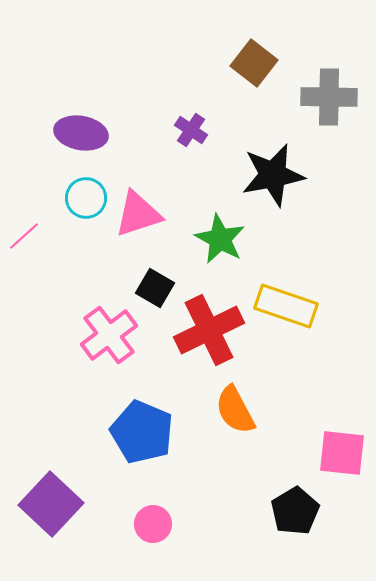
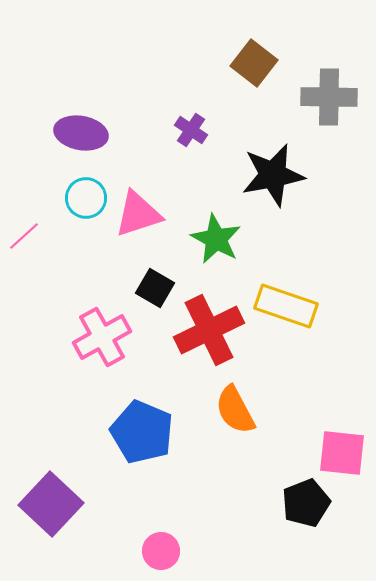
green star: moved 4 px left
pink cross: moved 7 px left, 2 px down; rotated 8 degrees clockwise
black pentagon: moved 11 px right, 8 px up; rotated 9 degrees clockwise
pink circle: moved 8 px right, 27 px down
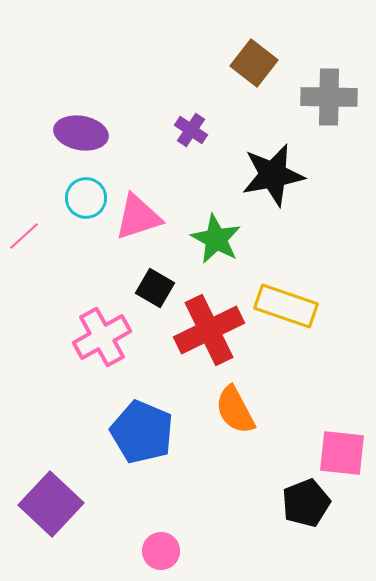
pink triangle: moved 3 px down
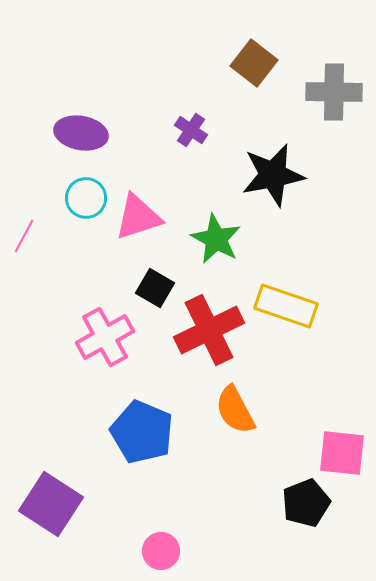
gray cross: moved 5 px right, 5 px up
pink line: rotated 20 degrees counterclockwise
pink cross: moved 3 px right
purple square: rotated 10 degrees counterclockwise
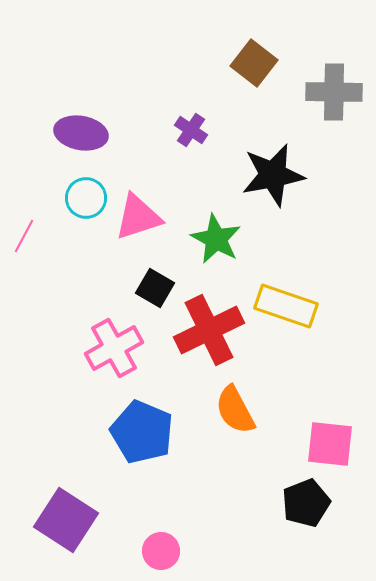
pink cross: moved 9 px right, 11 px down
pink square: moved 12 px left, 9 px up
purple square: moved 15 px right, 16 px down
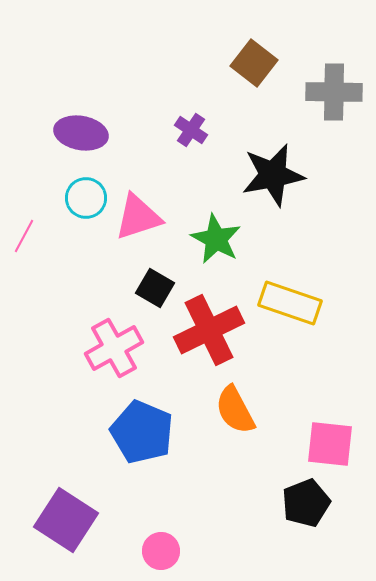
yellow rectangle: moved 4 px right, 3 px up
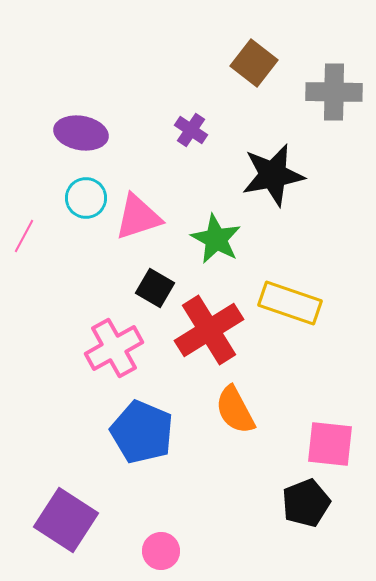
red cross: rotated 6 degrees counterclockwise
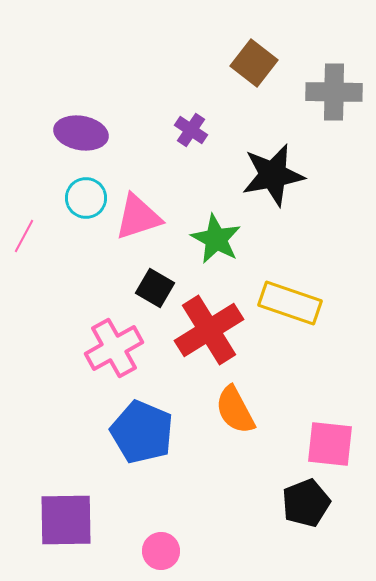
purple square: rotated 34 degrees counterclockwise
